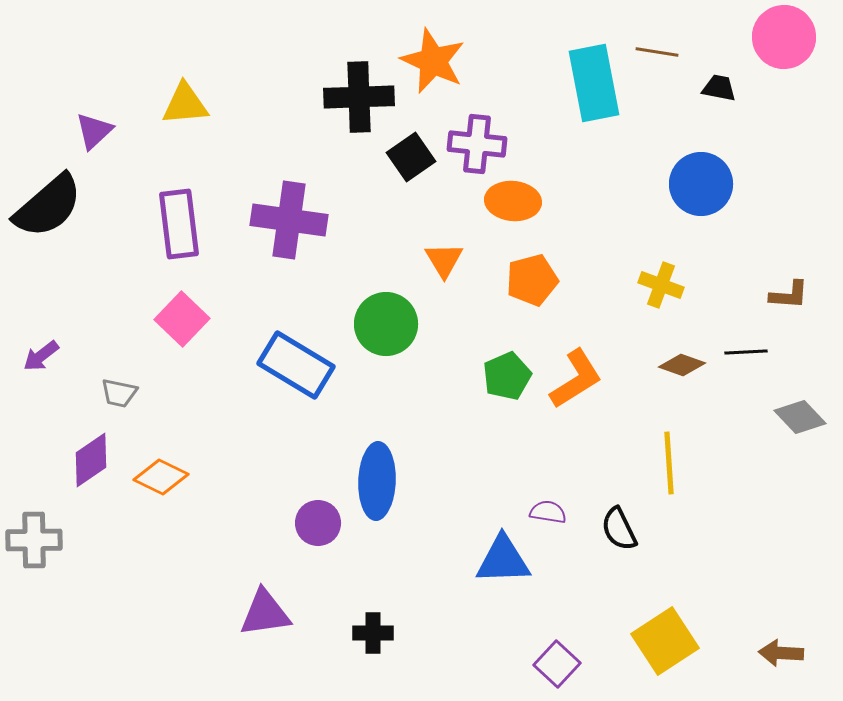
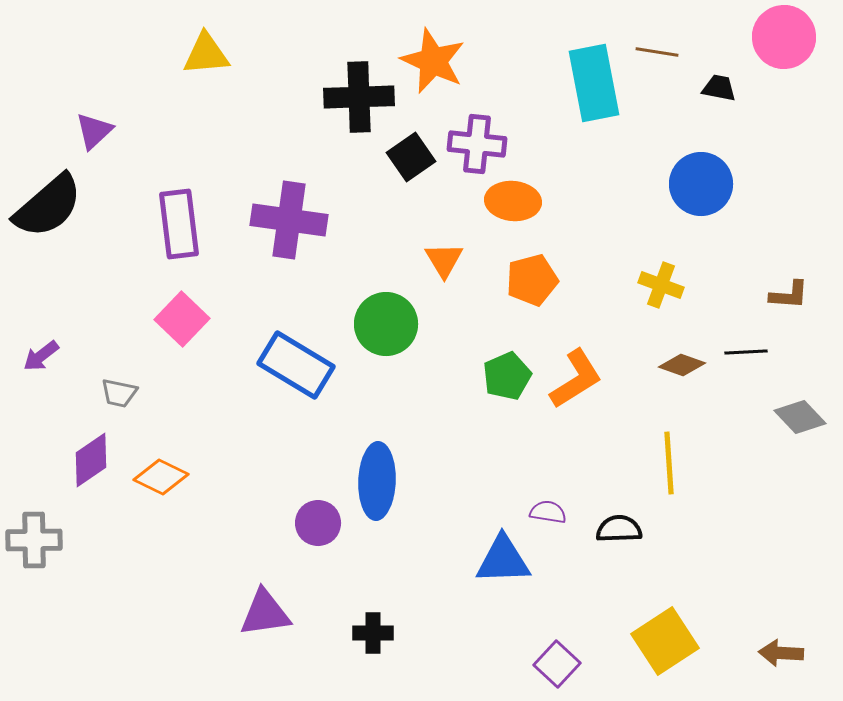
yellow triangle at (185, 104): moved 21 px right, 50 px up
black semicircle at (619, 529): rotated 114 degrees clockwise
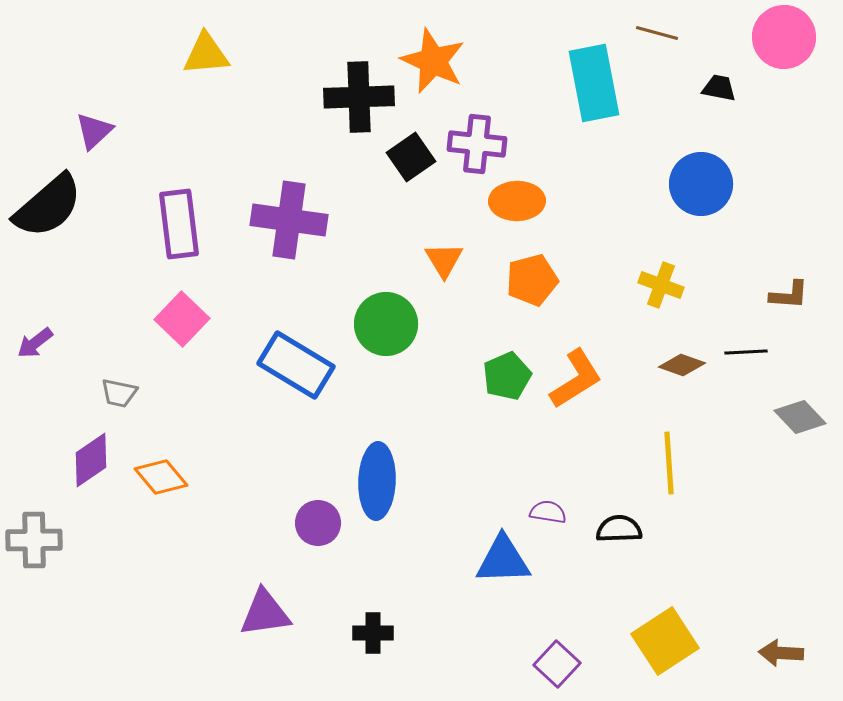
brown line at (657, 52): moved 19 px up; rotated 6 degrees clockwise
orange ellipse at (513, 201): moved 4 px right; rotated 6 degrees counterclockwise
purple arrow at (41, 356): moved 6 px left, 13 px up
orange diamond at (161, 477): rotated 24 degrees clockwise
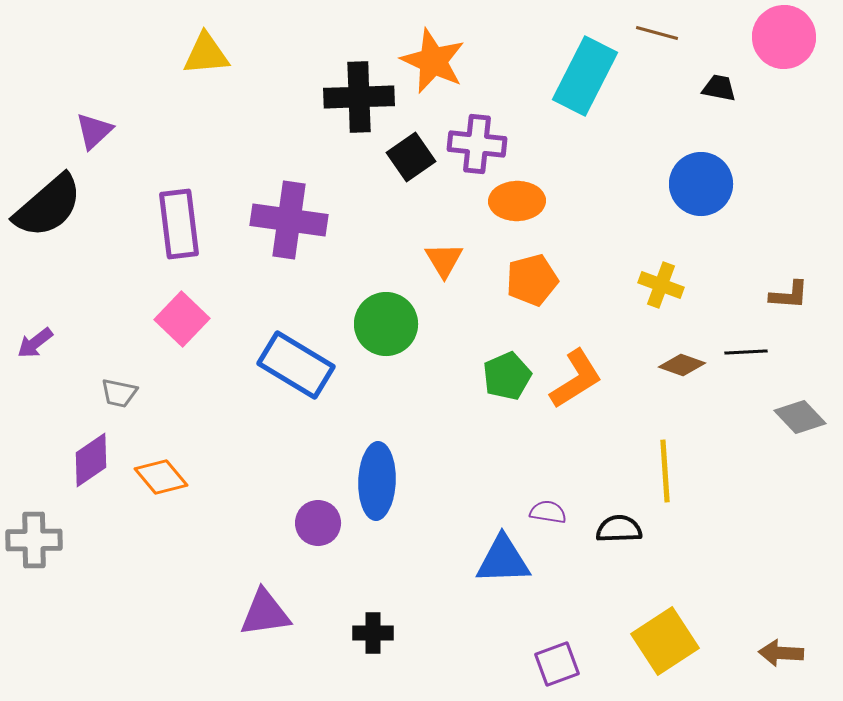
cyan rectangle at (594, 83): moved 9 px left, 7 px up; rotated 38 degrees clockwise
yellow line at (669, 463): moved 4 px left, 8 px down
purple square at (557, 664): rotated 27 degrees clockwise
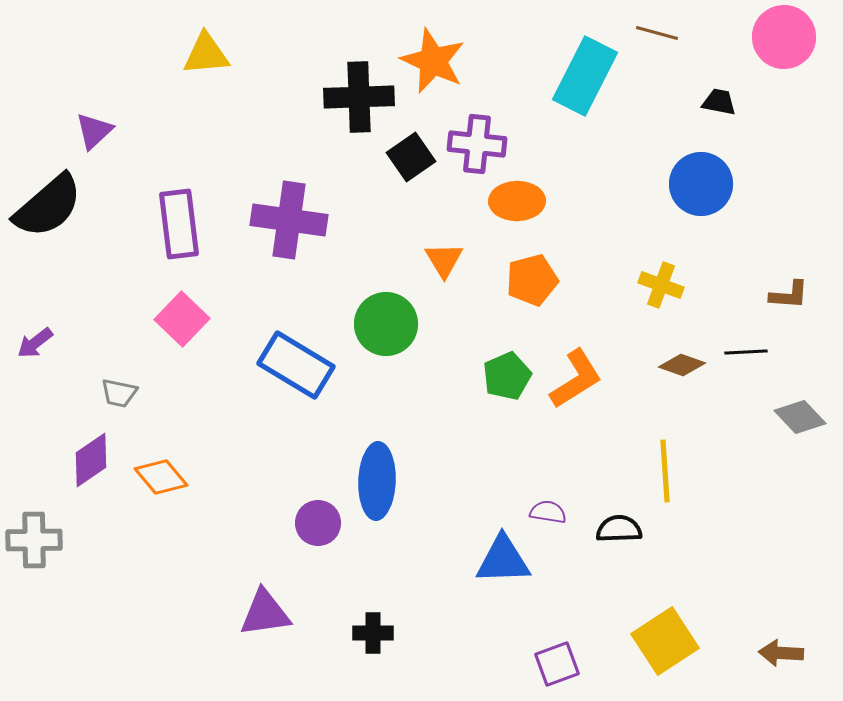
black trapezoid at (719, 88): moved 14 px down
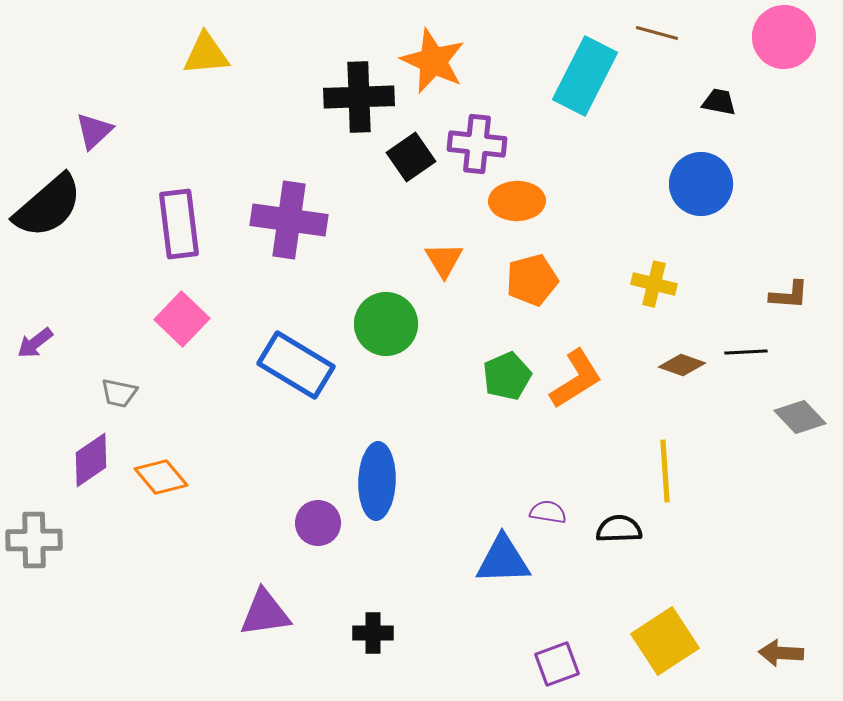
yellow cross at (661, 285): moved 7 px left, 1 px up; rotated 6 degrees counterclockwise
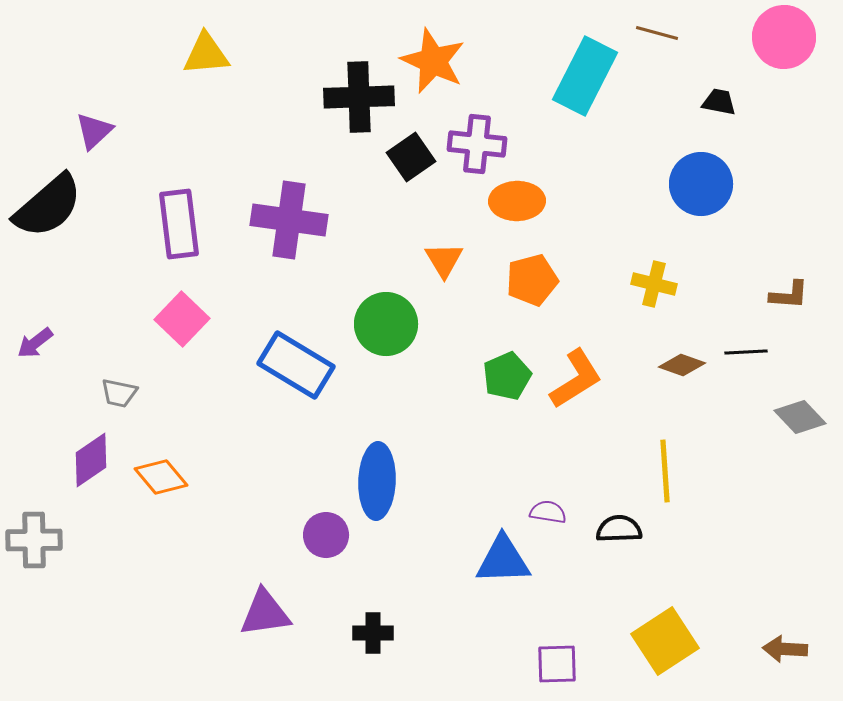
purple circle at (318, 523): moved 8 px right, 12 px down
brown arrow at (781, 653): moved 4 px right, 4 px up
purple square at (557, 664): rotated 18 degrees clockwise
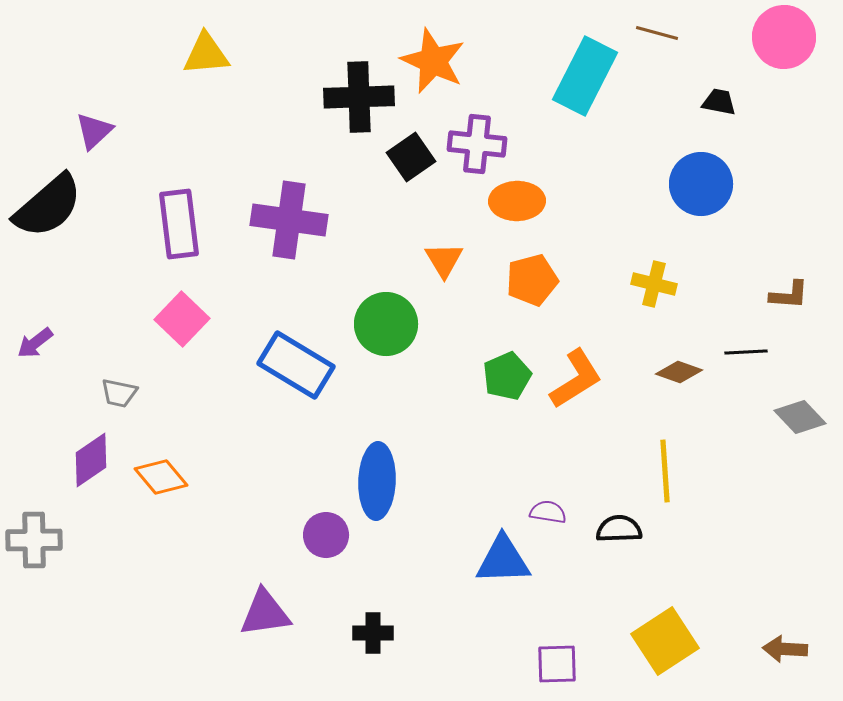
brown diamond at (682, 365): moved 3 px left, 7 px down
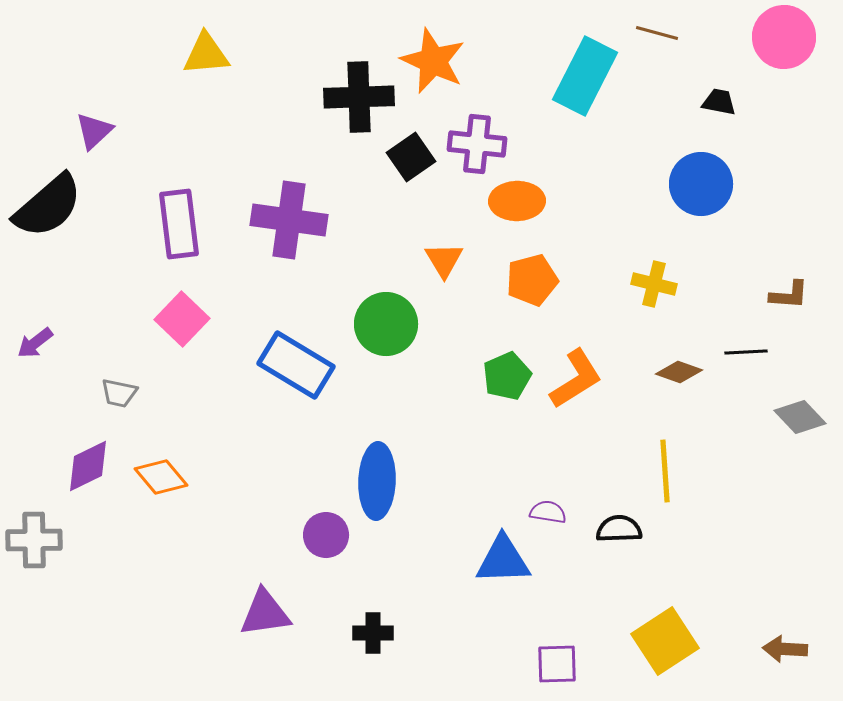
purple diamond at (91, 460): moved 3 px left, 6 px down; rotated 8 degrees clockwise
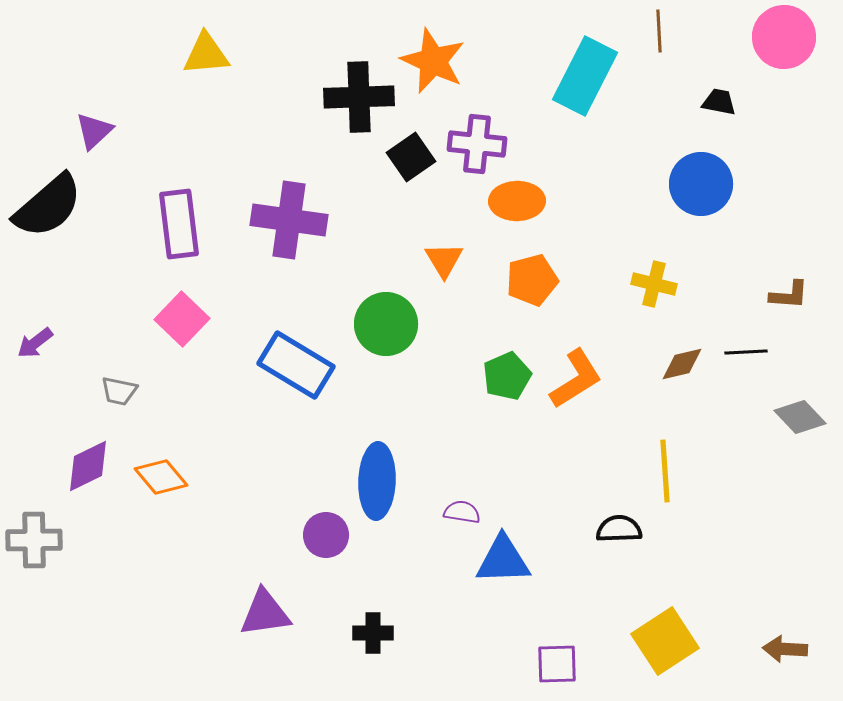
brown line at (657, 33): moved 2 px right, 2 px up; rotated 72 degrees clockwise
brown diamond at (679, 372): moved 3 px right, 8 px up; rotated 33 degrees counterclockwise
gray trapezoid at (119, 393): moved 2 px up
purple semicircle at (548, 512): moved 86 px left
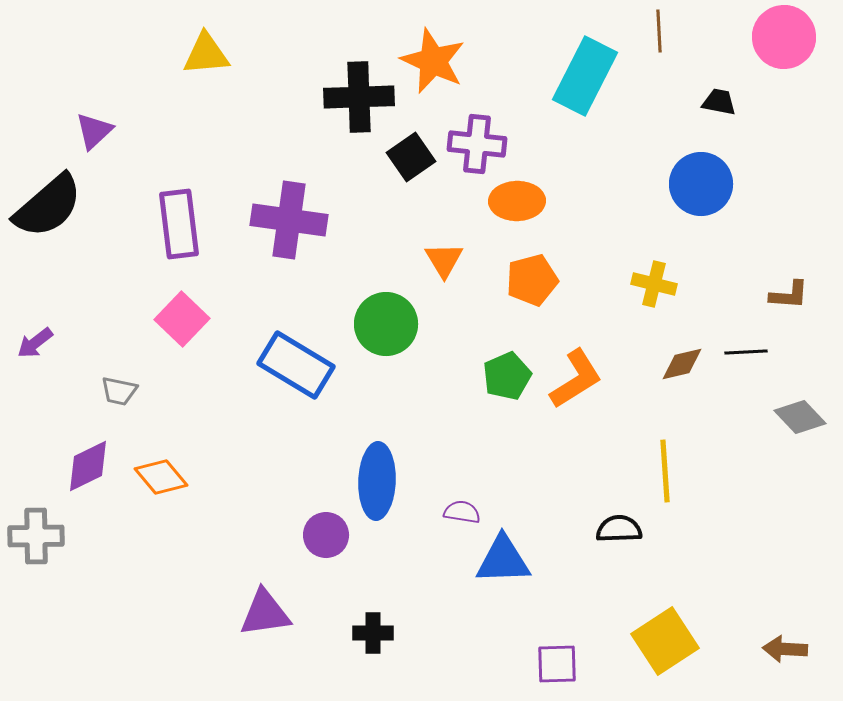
gray cross at (34, 540): moved 2 px right, 4 px up
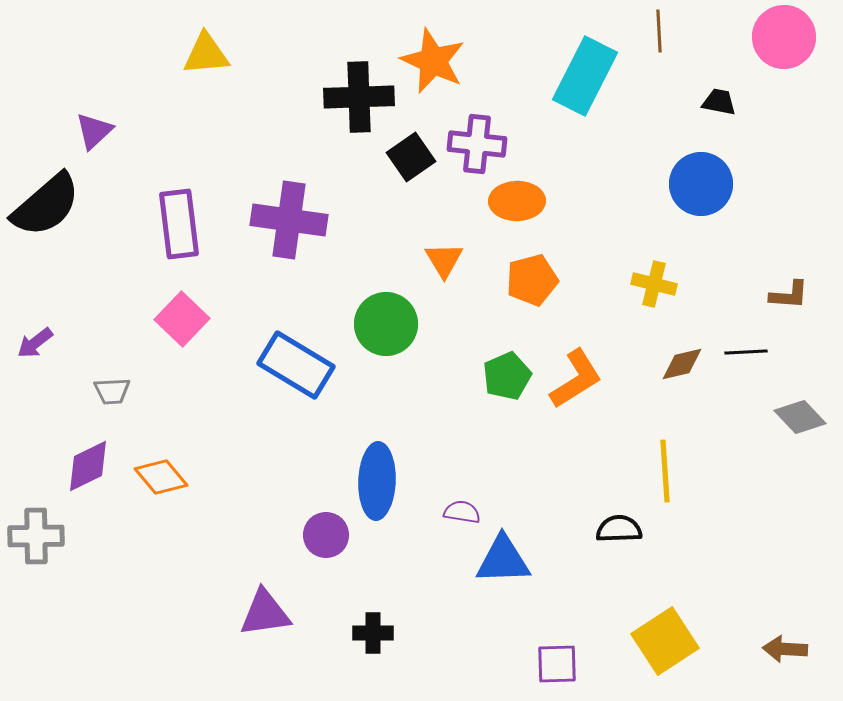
black semicircle at (48, 206): moved 2 px left, 1 px up
gray trapezoid at (119, 391): moved 7 px left; rotated 15 degrees counterclockwise
